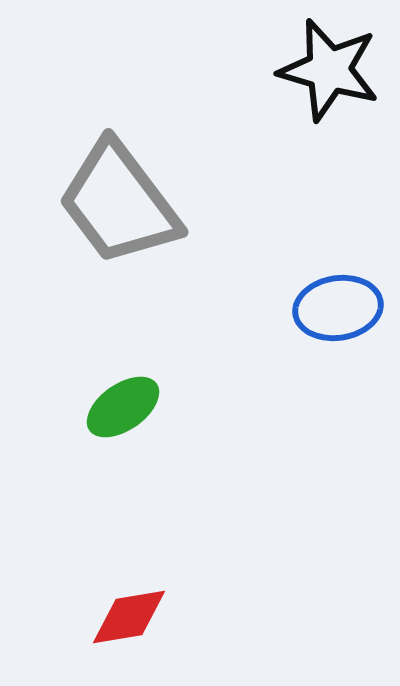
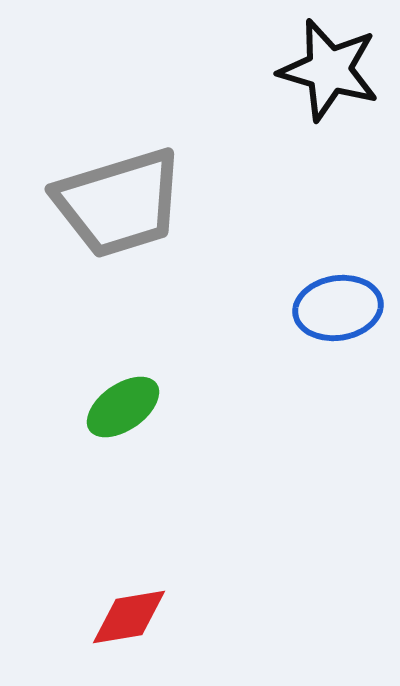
gray trapezoid: rotated 70 degrees counterclockwise
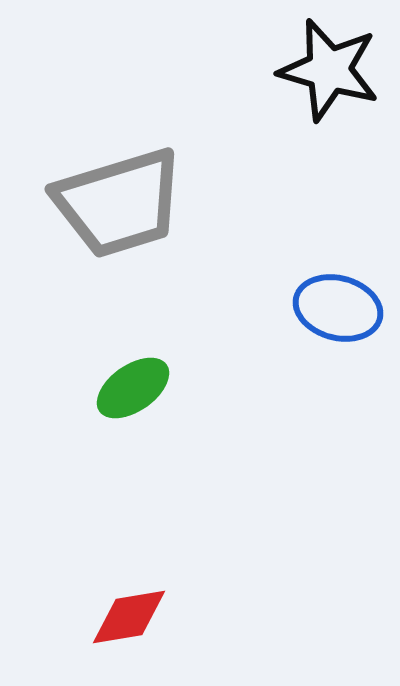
blue ellipse: rotated 24 degrees clockwise
green ellipse: moved 10 px right, 19 px up
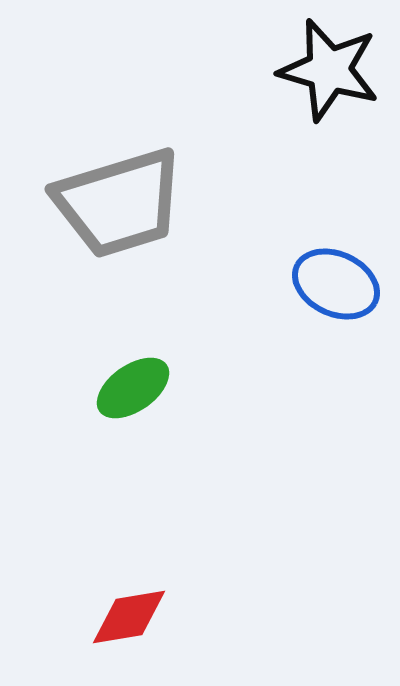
blue ellipse: moved 2 px left, 24 px up; rotated 10 degrees clockwise
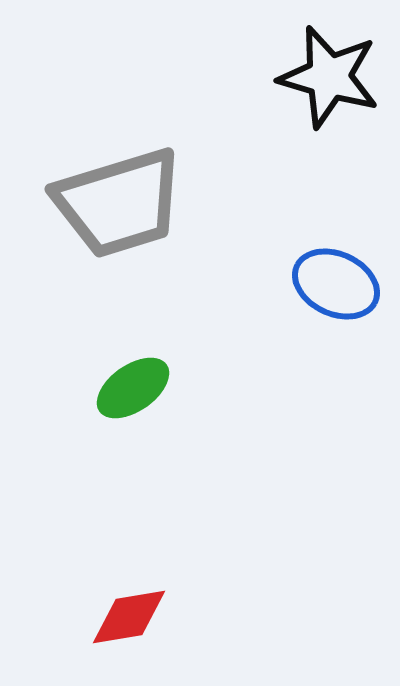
black star: moved 7 px down
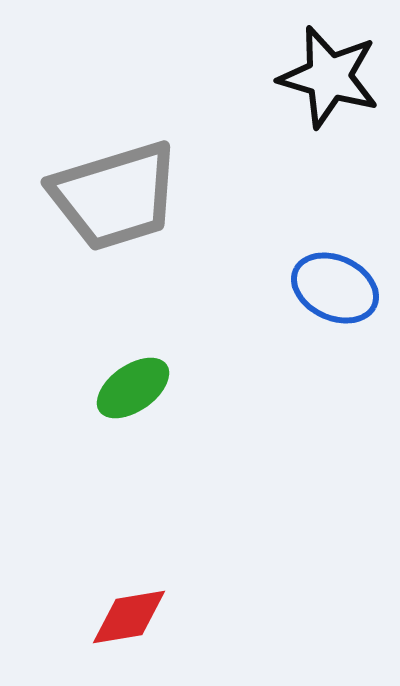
gray trapezoid: moved 4 px left, 7 px up
blue ellipse: moved 1 px left, 4 px down
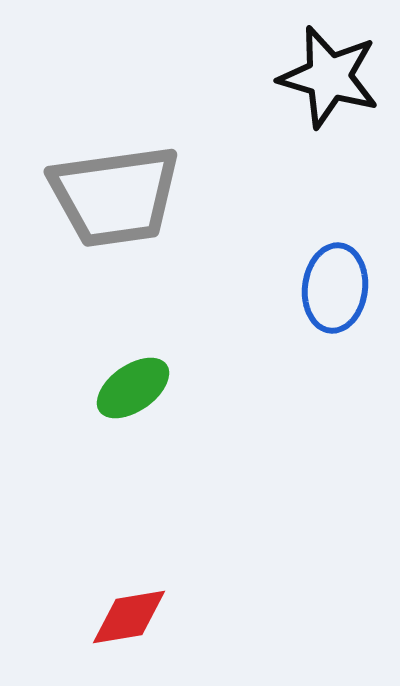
gray trapezoid: rotated 9 degrees clockwise
blue ellipse: rotated 72 degrees clockwise
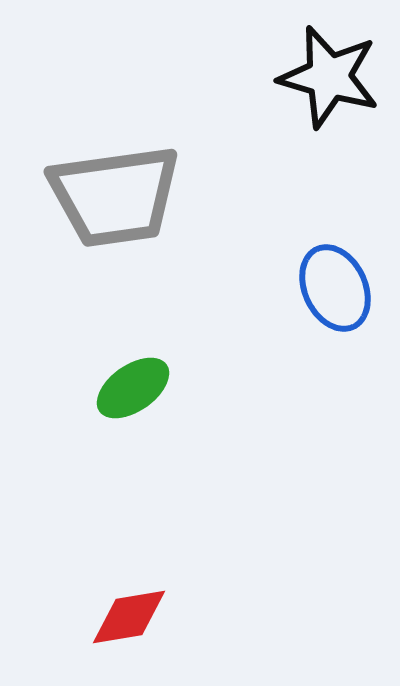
blue ellipse: rotated 32 degrees counterclockwise
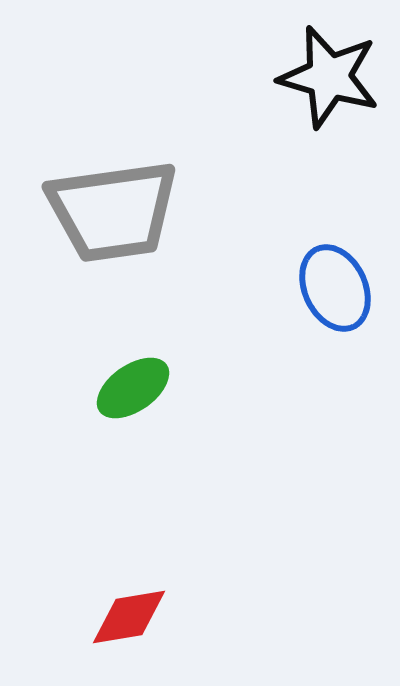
gray trapezoid: moved 2 px left, 15 px down
